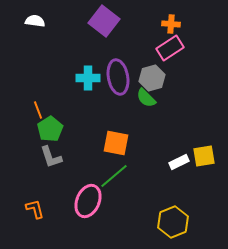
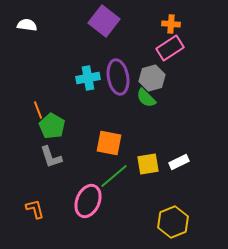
white semicircle: moved 8 px left, 4 px down
cyan cross: rotated 10 degrees counterclockwise
green pentagon: moved 2 px right, 3 px up; rotated 10 degrees counterclockwise
orange square: moved 7 px left
yellow square: moved 56 px left, 8 px down
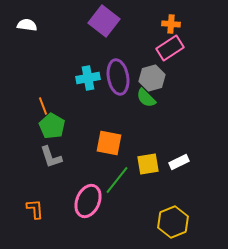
orange line: moved 5 px right, 4 px up
green line: moved 3 px right, 4 px down; rotated 12 degrees counterclockwise
orange L-shape: rotated 10 degrees clockwise
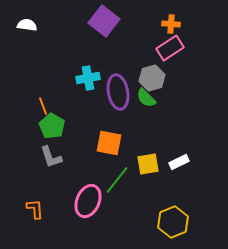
purple ellipse: moved 15 px down
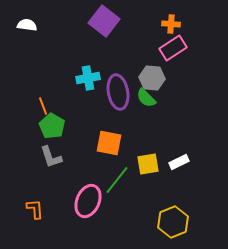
pink rectangle: moved 3 px right
gray hexagon: rotated 20 degrees clockwise
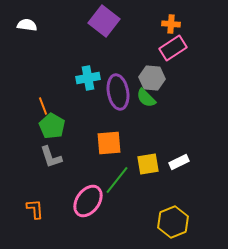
orange square: rotated 16 degrees counterclockwise
pink ellipse: rotated 12 degrees clockwise
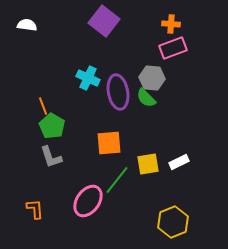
pink rectangle: rotated 12 degrees clockwise
cyan cross: rotated 35 degrees clockwise
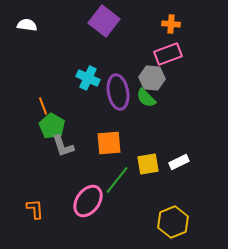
pink rectangle: moved 5 px left, 6 px down
gray L-shape: moved 12 px right, 11 px up
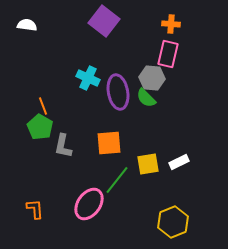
pink rectangle: rotated 56 degrees counterclockwise
green pentagon: moved 12 px left, 1 px down
gray L-shape: rotated 30 degrees clockwise
pink ellipse: moved 1 px right, 3 px down
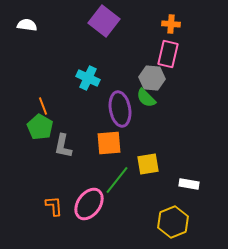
purple ellipse: moved 2 px right, 17 px down
white rectangle: moved 10 px right, 22 px down; rotated 36 degrees clockwise
orange L-shape: moved 19 px right, 3 px up
